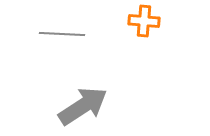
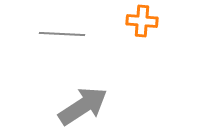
orange cross: moved 2 px left
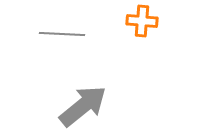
gray arrow: rotated 6 degrees counterclockwise
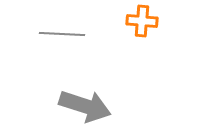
gray arrow: moved 2 px right; rotated 57 degrees clockwise
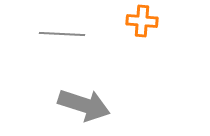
gray arrow: moved 1 px left, 1 px up
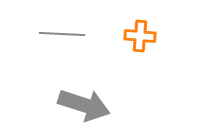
orange cross: moved 2 px left, 15 px down
